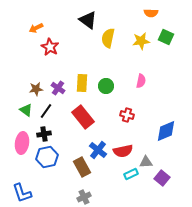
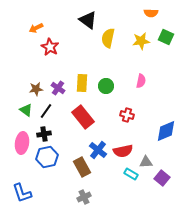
cyan rectangle: rotated 56 degrees clockwise
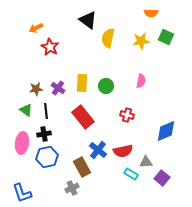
black line: rotated 42 degrees counterclockwise
gray cross: moved 12 px left, 9 px up
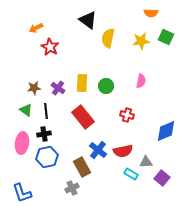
brown star: moved 2 px left, 1 px up
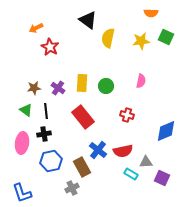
blue hexagon: moved 4 px right, 4 px down
purple square: rotated 14 degrees counterclockwise
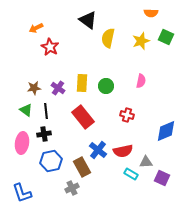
yellow star: rotated 12 degrees counterclockwise
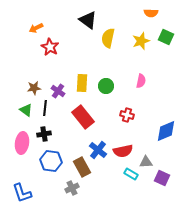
purple cross: moved 3 px down
black line: moved 1 px left, 3 px up; rotated 14 degrees clockwise
blue hexagon: rotated 20 degrees clockwise
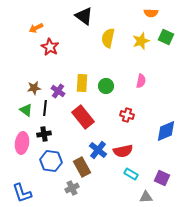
black triangle: moved 4 px left, 4 px up
gray triangle: moved 35 px down
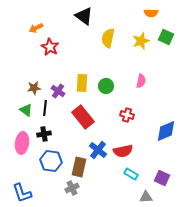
brown rectangle: moved 3 px left; rotated 42 degrees clockwise
